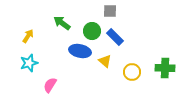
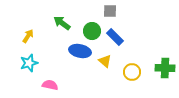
pink semicircle: rotated 70 degrees clockwise
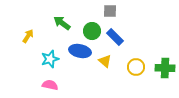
cyan star: moved 21 px right, 4 px up
yellow circle: moved 4 px right, 5 px up
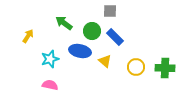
green arrow: moved 2 px right
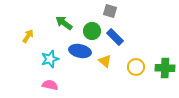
gray square: rotated 16 degrees clockwise
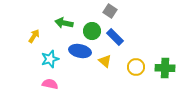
gray square: rotated 16 degrees clockwise
green arrow: rotated 24 degrees counterclockwise
yellow arrow: moved 6 px right
pink semicircle: moved 1 px up
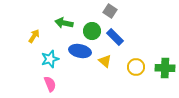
pink semicircle: rotated 56 degrees clockwise
